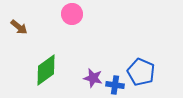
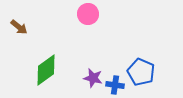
pink circle: moved 16 px right
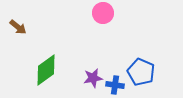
pink circle: moved 15 px right, 1 px up
brown arrow: moved 1 px left
purple star: rotated 24 degrees counterclockwise
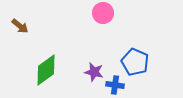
brown arrow: moved 2 px right, 1 px up
blue pentagon: moved 6 px left, 10 px up
purple star: moved 1 px right, 6 px up; rotated 24 degrees clockwise
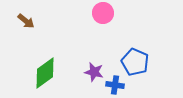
brown arrow: moved 6 px right, 5 px up
green diamond: moved 1 px left, 3 px down
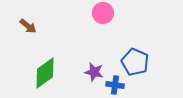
brown arrow: moved 2 px right, 5 px down
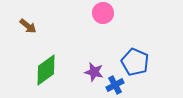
green diamond: moved 1 px right, 3 px up
blue cross: rotated 36 degrees counterclockwise
